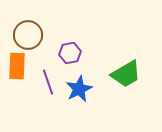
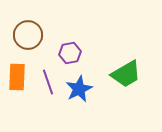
orange rectangle: moved 11 px down
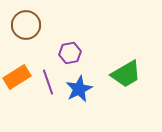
brown circle: moved 2 px left, 10 px up
orange rectangle: rotated 56 degrees clockwise
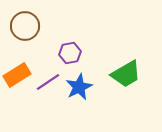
brown circle: moved 1 px left, 1 px down
orange rectangle: moved 2 px up
purple line: rotated 75 degrees clockwise
blue star: moved 2 px up
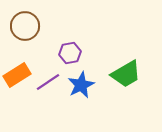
blue star: moved 2 px right, 2 px up
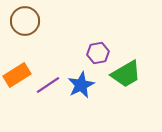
brown circle: moved 5 px up
purple hexagon: moved 28 px right
purple line: moved 3 px down
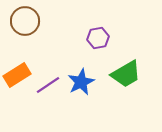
purple hexagon: moved 15 px up
blue star: moved 3 px up
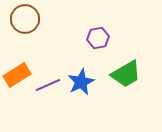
brown circle: moved 2 px up
purple line: rotated 10 degrees clockwise
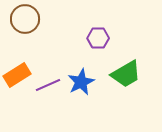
purple hexagon: rotated 10 degrees clockwise
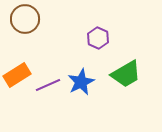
purple hexagon: rotated 25 degrees clockwise
